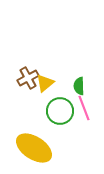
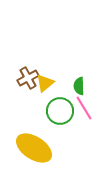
pink line: rotated 10 degrees counterclockwise
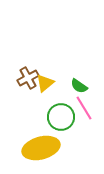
green semicircle: rotated 54 degrees counterclockwise
green circle: moved 1 px right, 6 px down
yellow ellipse: moved 7 px right; rotated 48 degrees counterclockwise
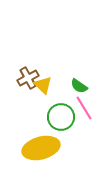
yellow triangle: moved 2 px left, 2 px down; rotated 36 degrees counterclockwise
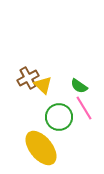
green circle: moved 2 px left
yellow ellipse: rotated 66 degrees clockwise
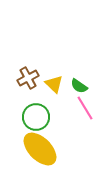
yellow triangle: moved 11 px right, 1 px up
pink line: moved 1 px right
green circle: moved 23 px left
yellow ellipse: moved 1 px left, 1 px down; rotated 6 degrees counterclockwise
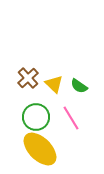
brown cross: rotated 15 degrees counterclockwise
pink line: moved 14 px left, 10 px down
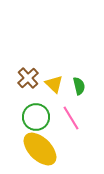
green semicircle: rotated 138 degrees counterclockwise
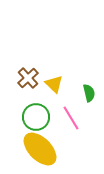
green semicircle: moved 10 px right, 7 px down
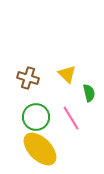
brown cross: rotated 30 degrees counterclockwise
yellow triangle: moved 13 px right, 10 px up
